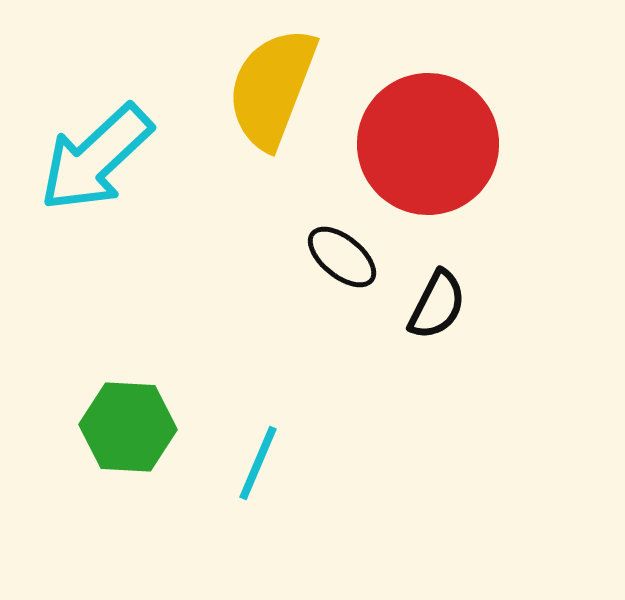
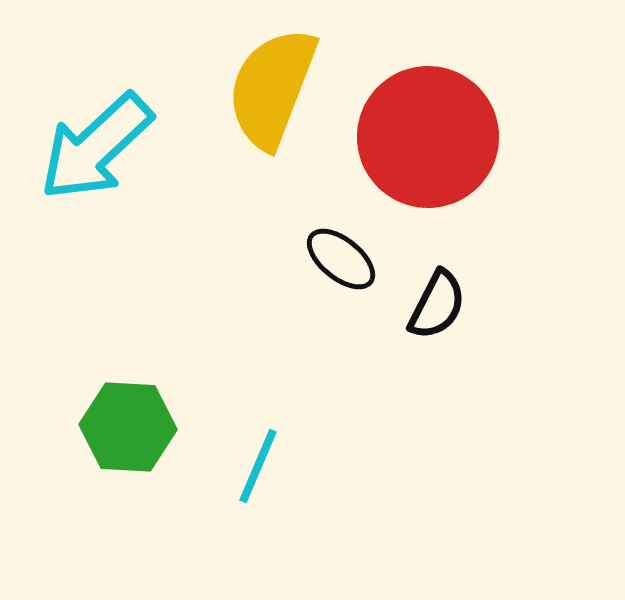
red circle: moved 7 px up
cyan arrow: moved 11 px up
black ellipse: moved 1 px left, 2 px down
cyan line: moved 3 px down
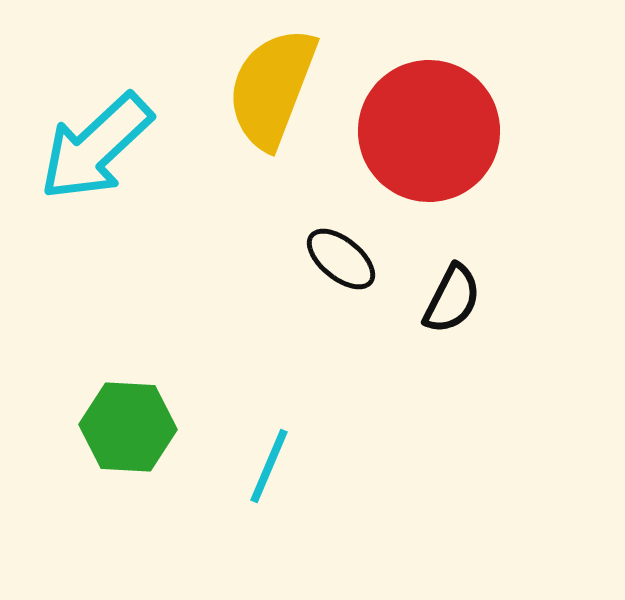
red circle: moved 1 px right, 6 px up
black semicircle: moved 15 px right, 6 px up
cyan line: moved 11 px right
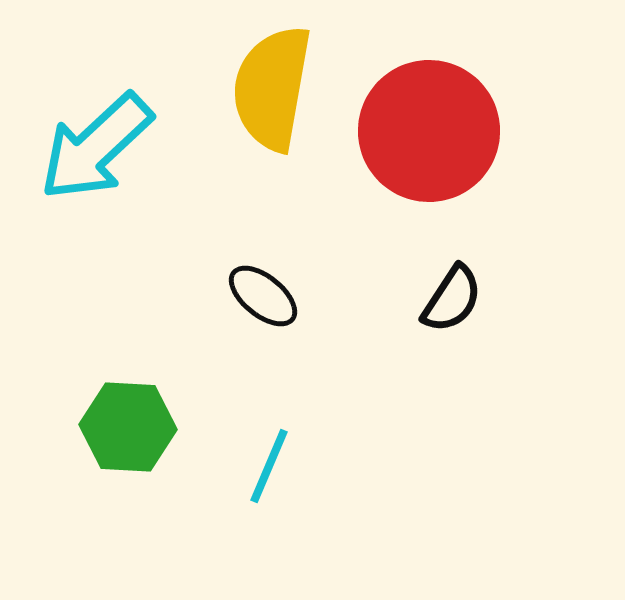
yellow semicircle: rotated 11 degrees counterclockwise
black ellipse: moved 78 px left, 37 px down
black semicircle: rotated 6 degrees clockwise
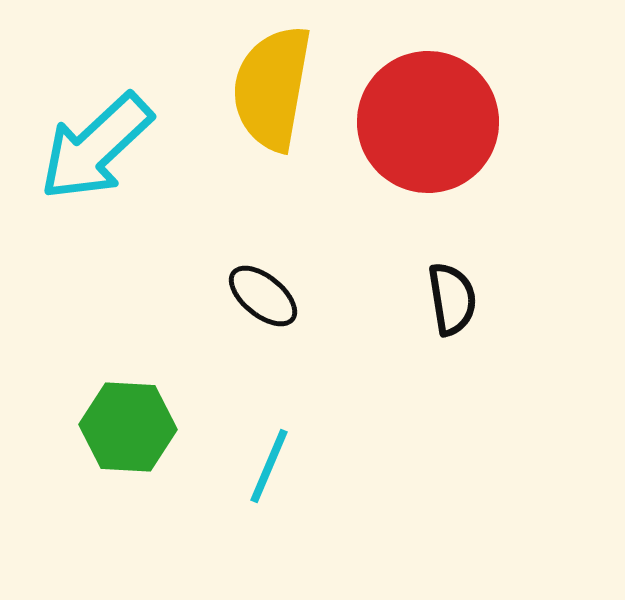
red circle: moved 1 px left, 9 px up
black semicircle: rotated 42 degrees counterclockwise
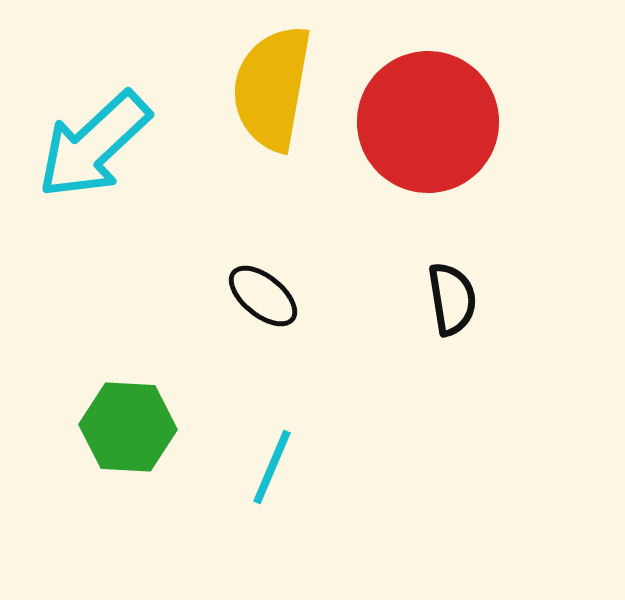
cyan arrow: moved 2 px left, 2 px up
cyan line: moved 3 px right, 1 px down
